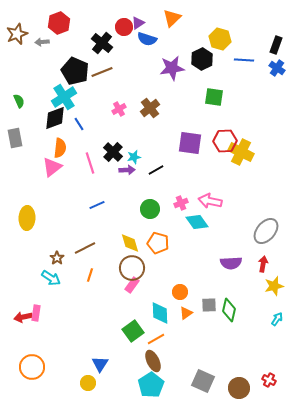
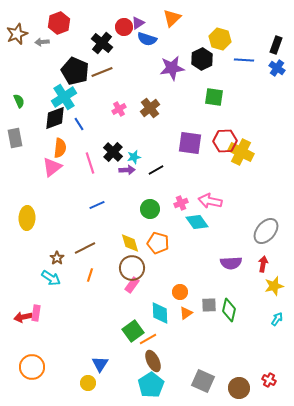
orange line at (156, 339): moved 8 px left
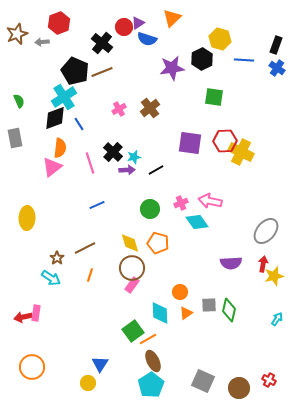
yellow star at (274, 286): moved 10 px up
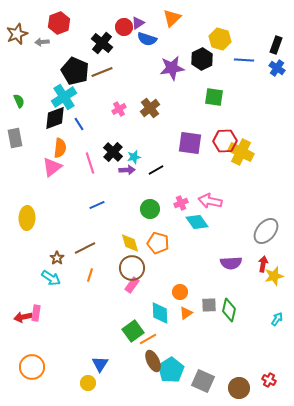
cyan pentagon at (151, 385): moved 20 px right, 15 px up
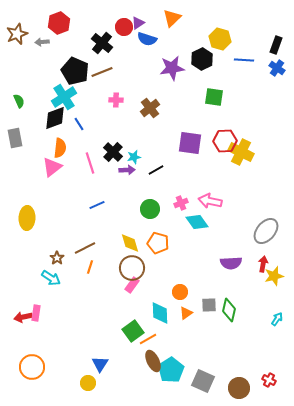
pink cross at (119, 109): moved 3 px left, 9 px up; rotated 32 degrees clockwise
orange line at (90, 275): moved 8 px up
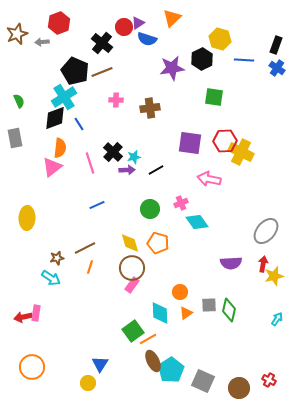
brown cross at (150, 108): rotated 30 degrees clockwise
pink arrow at (210, 201): moved 1 px left, 22 px up
brown star at (57, 258): rotated 24 degrees clockwise
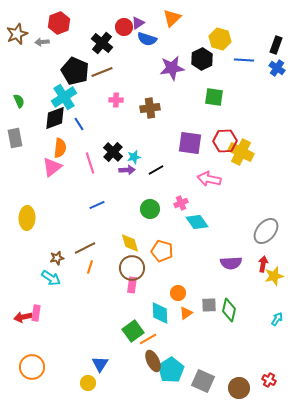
orange pentagon at (158, 243): moved 4 px right, 8 px down
pink rectangle at (132, 285): rotated 28 degrees counterclockwise
orange circle at (180, 292): moved 2 px left, 1 px down
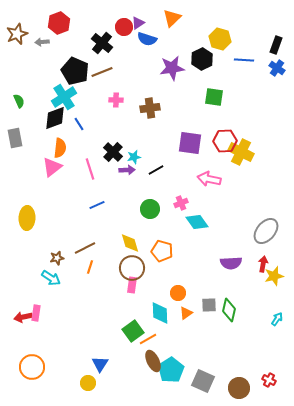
pink line at (90, 163): moved 6 px down
